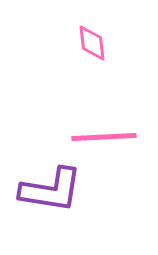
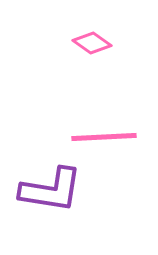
pink diamond: rotated 48 degrees counterclockwise
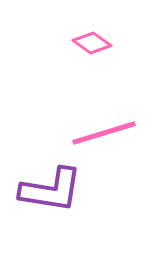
pink line: moved 4 px up; rotated 14 degrees counterclockwise
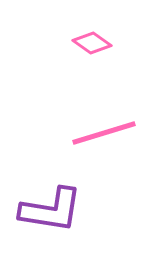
purple L-shape: moved 20 px down
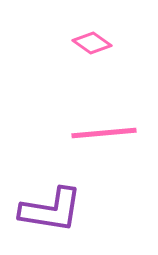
pink line: rotated 12 degrees clockwise
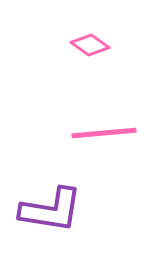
pink diamond: moved 2 px left, 2 px down
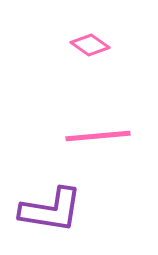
pink line: moved 6 px left, 3 px down
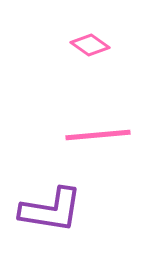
pink line: moved 1 px up
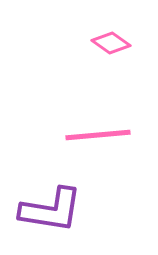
pink diamond: moved 21 px right, 2 px up
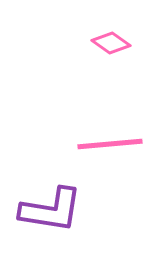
pink line: moved 12 px right, 9 px down
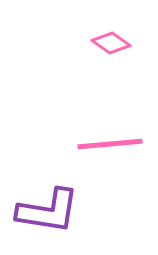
purple L-shape: moved 3 px left, 1 px down
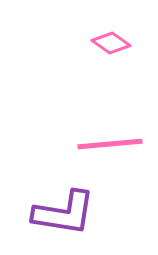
purple L-shape: moved 16 px right, 2 px down
